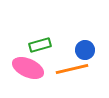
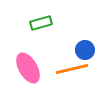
green rectangle: moved 1 px right, 22 px up
pink ellipse: rotated 36 degrees clockwise
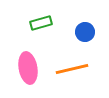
blue circle: moved 18 px up
pink ellipse: rotated 20 degrees clockwise
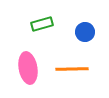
green rectangle: moved 1 px right, 1 px down
orange line: rotated 12 degrees clockwise
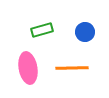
green rectangle: moved 6 px down
orange line: moved 1 px up
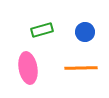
orange line: moved 9 px right
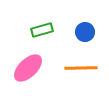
pink ellipse: rotated 56 degrees clockwise
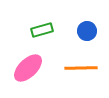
blue circle: moved 2 px right, 1 px up
